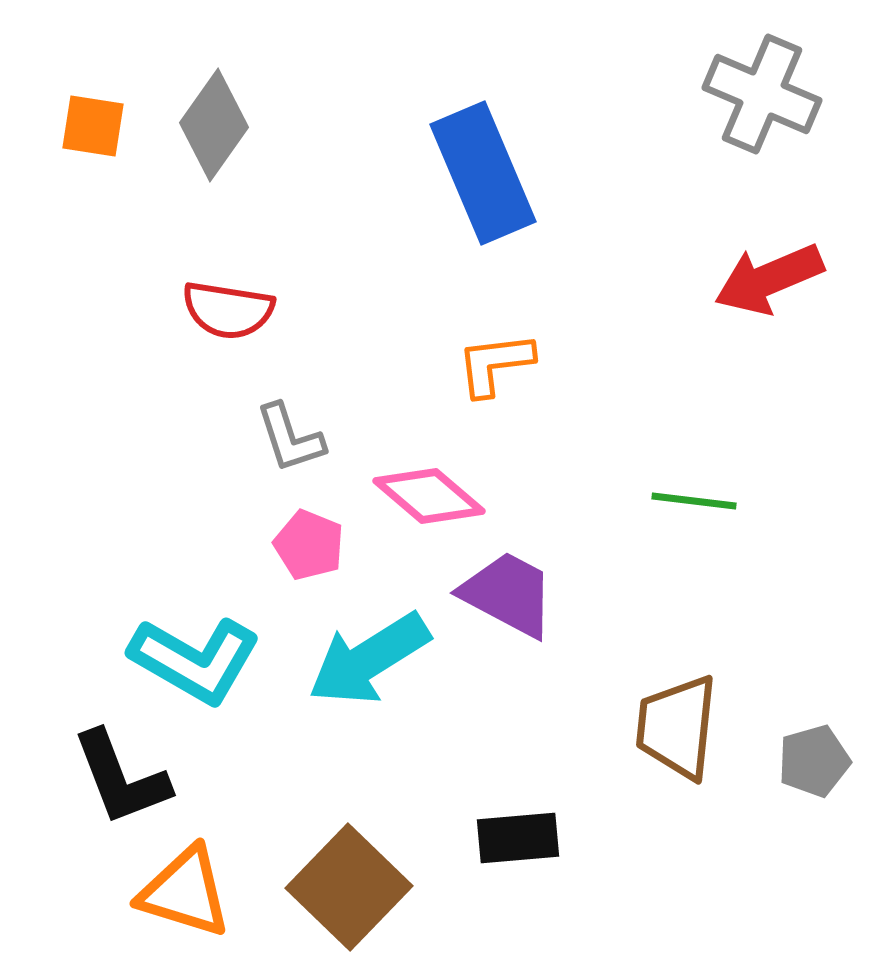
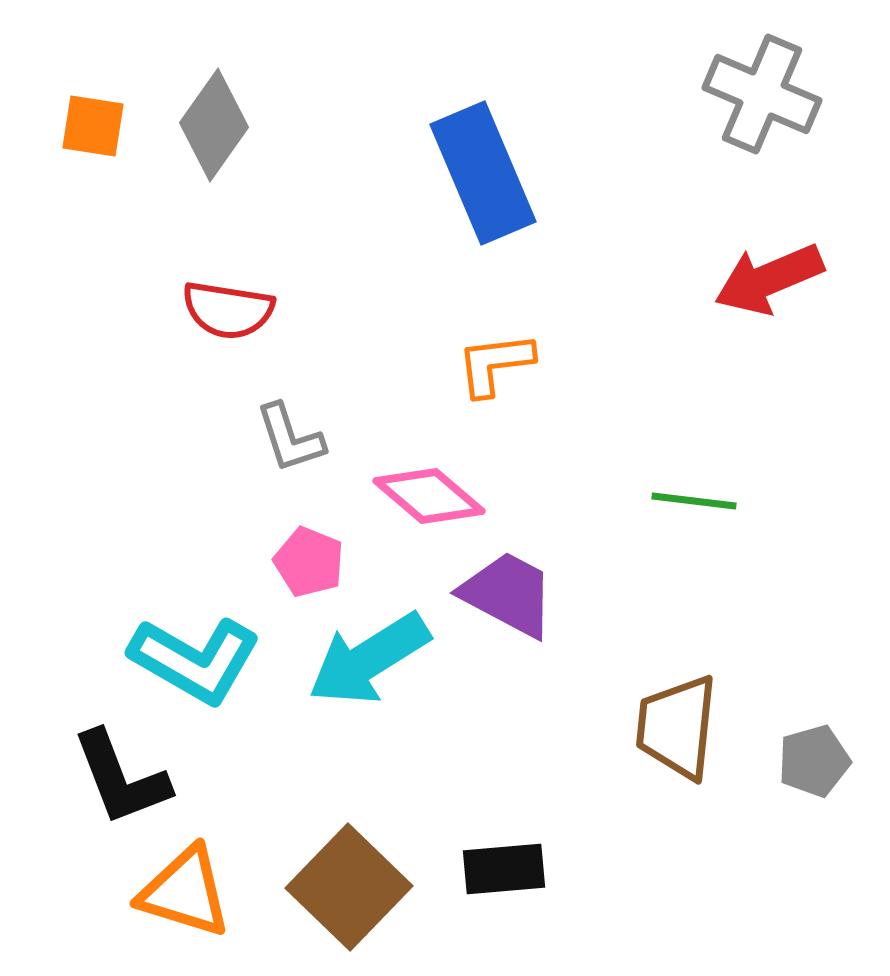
pink pentagon: moved 17 px down
black rectangle: moved 14 px left, 31 px down
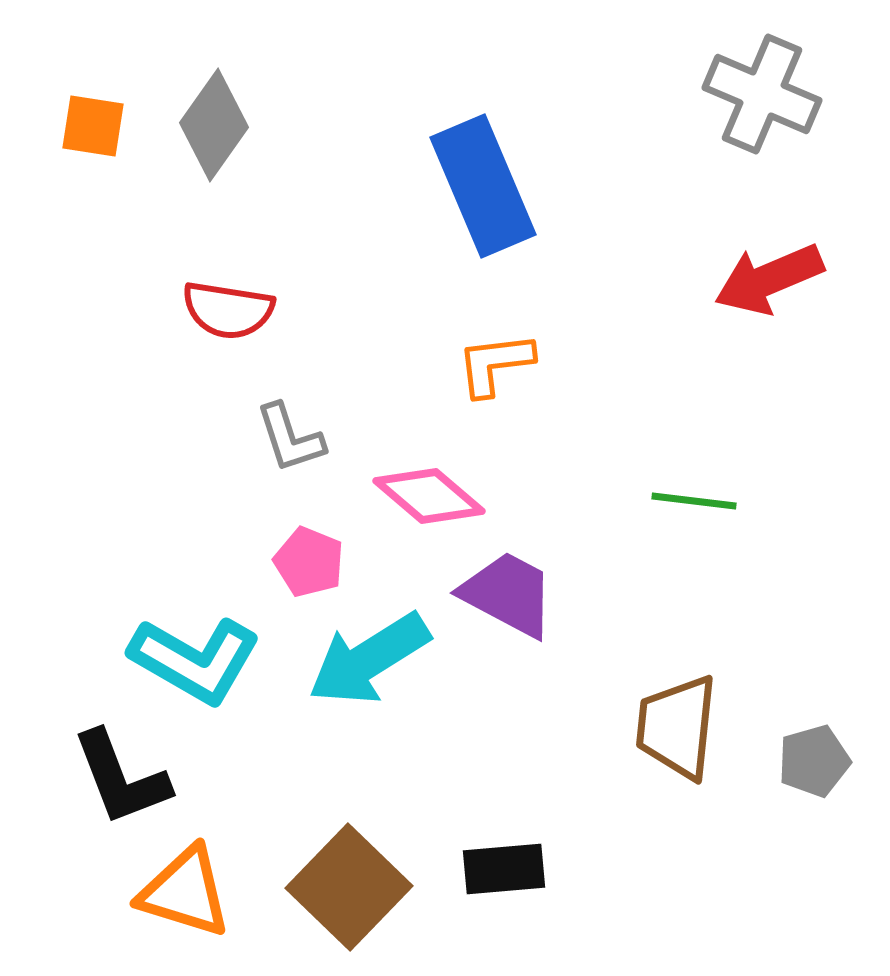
blue rectangle: moved 13 px down
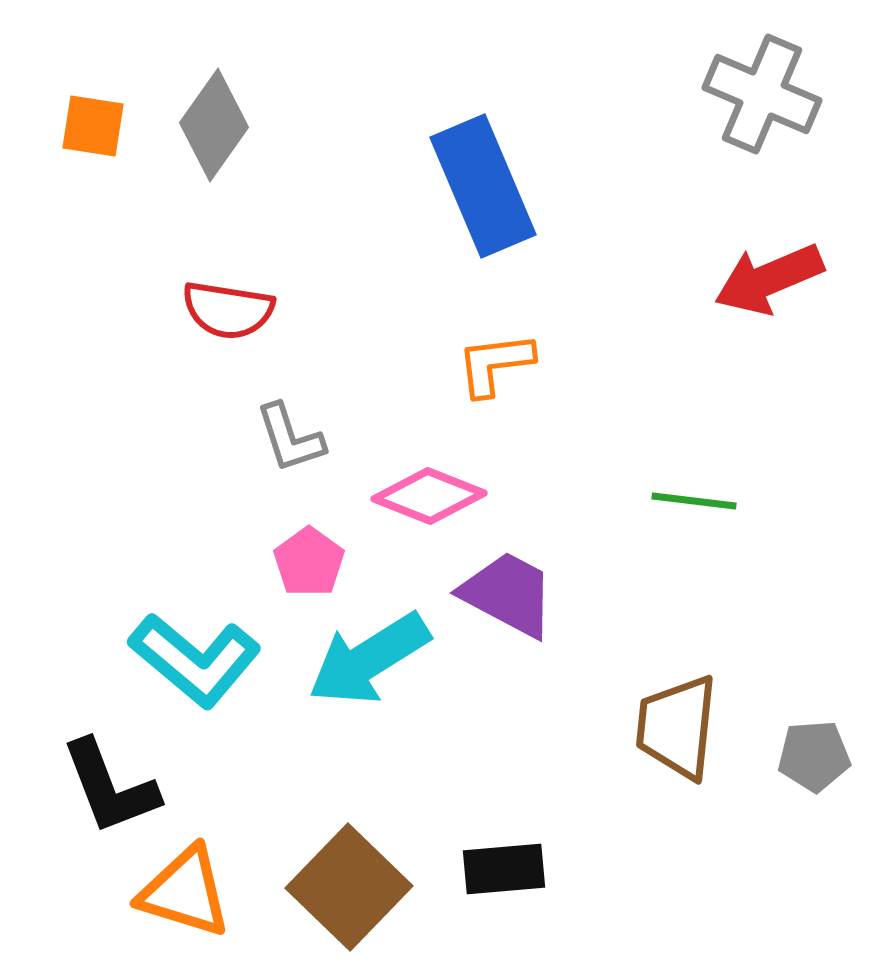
pink diamond: rotated 19 degrees counterclockwise
pink pentagon: rotated 14 degrees clockwise
cyan L-shape: rotated 10 degrees clockwise
gray pentagon: moved 5 px up; rotated 12 degrees clockwise
black L-shape: moved 11 px left, 9 px down
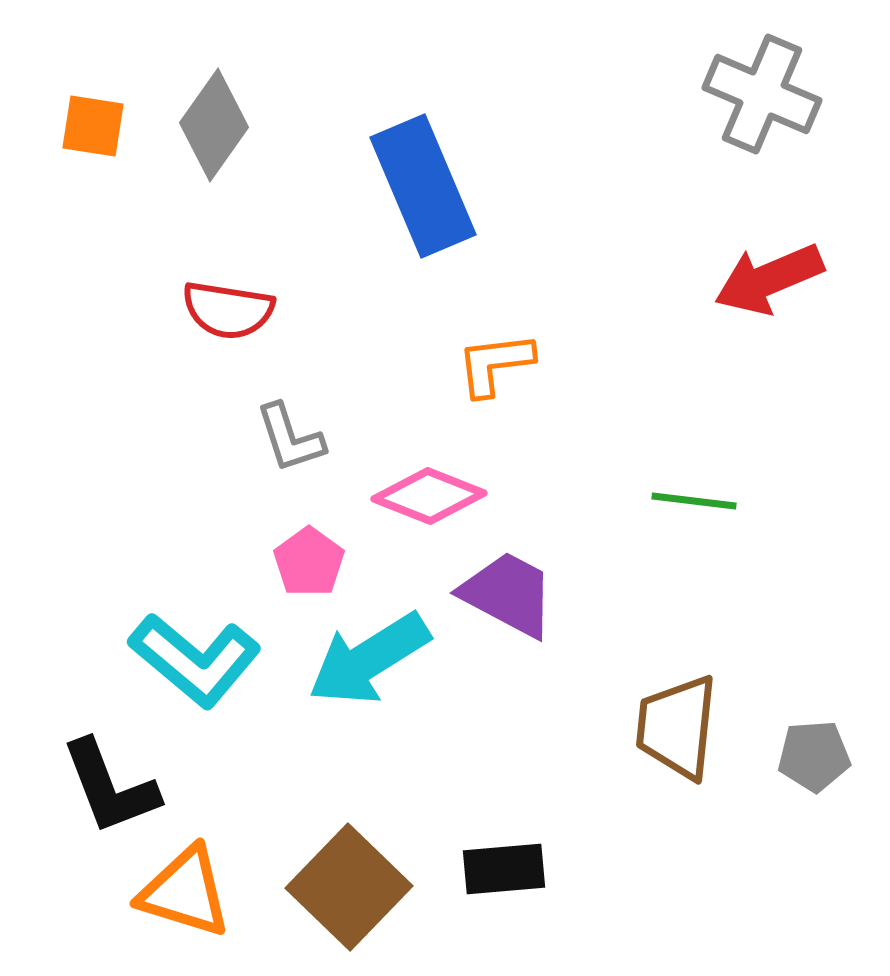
blue rectangle: moved 60 px left
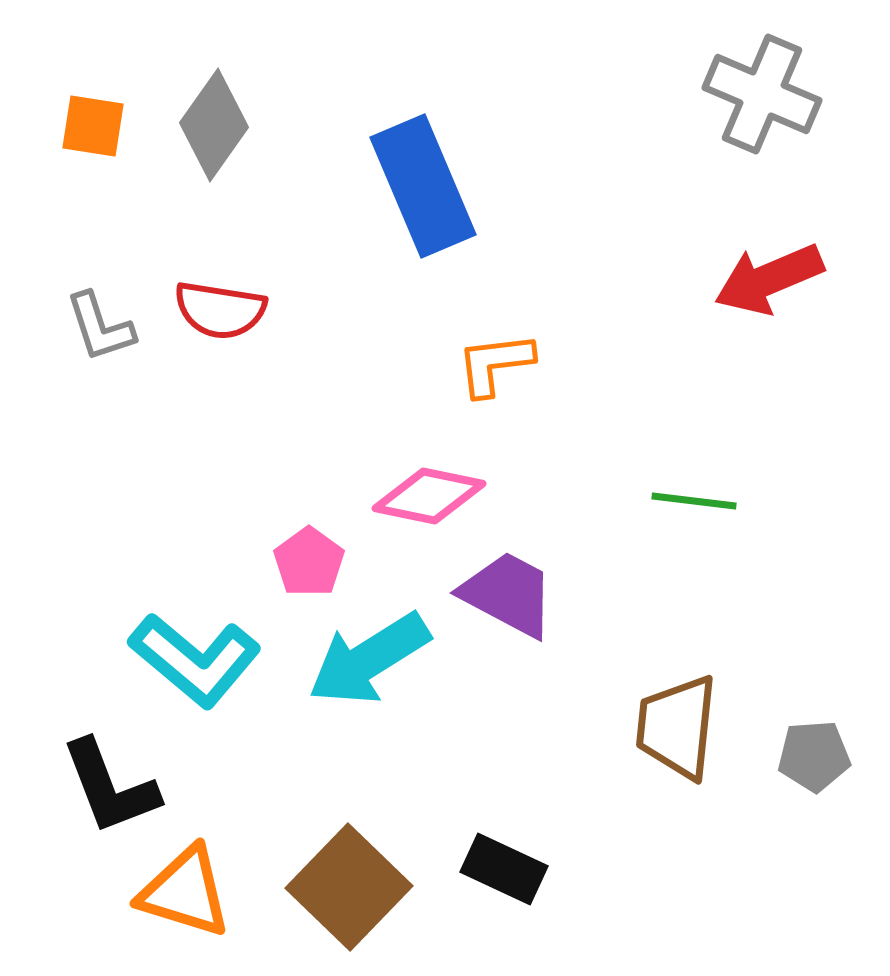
red semicircle: moved 8 px left
gray L-shape: moved 190 px left, 111 px up
pink diamond: rotated 10 degrees counterclockwise
black rectangle: rotated 30 degrees clockwise
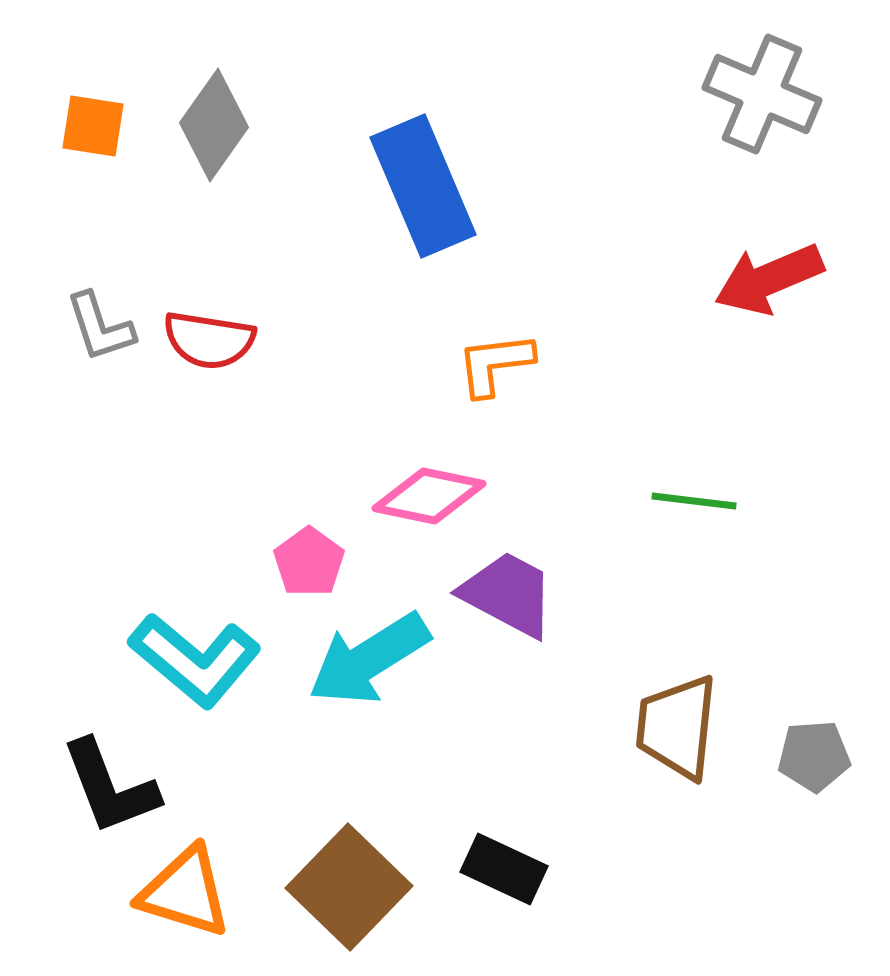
red semicircle: moved 11 px left, 30 px down
